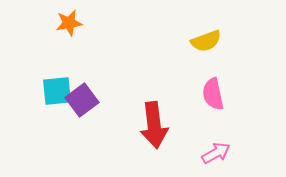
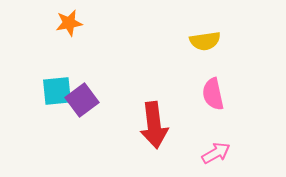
yellow semicircle: moved 1 px left; rotated 12 degrees clockwise
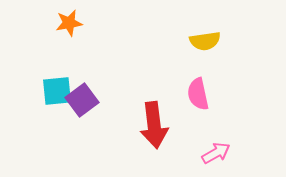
pink semicircle: moved 15 px left
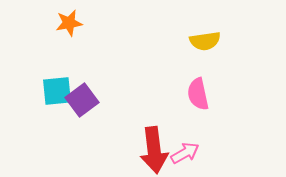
red arrow: moved 25 px down
pink arrow: moved 31 px left
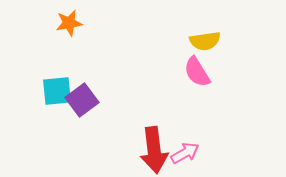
pink semicircle: moved 1 px left, 22 px up; rotated 20 degrees counterclockwise
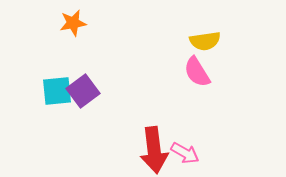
orange star: moved 4 px right
purple square: moved 1 px right, 9 px up
pink arrow: rotated 60 degrees clockwise
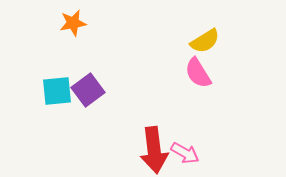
yellow semicircle: rotated 24 degrees counterclockwise
pink semicircle: moved 1 px right, 1 px down
purple square: moved 5 px right, 1 px up
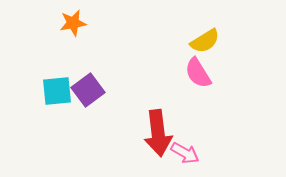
red arrow: moved 4 px right, 17 px up
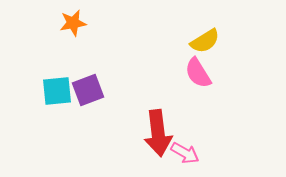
purple square: rotated 16 degrees clockwise
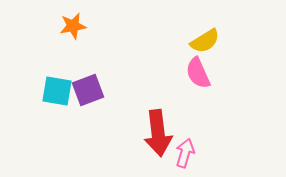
orange star: moved 3 px down
pink semicircle: rotated 8 degrees clockwise
cyan square: rotated 16 degrees clockwise
pink arrow: rotated 104 degrees counterclockwise
